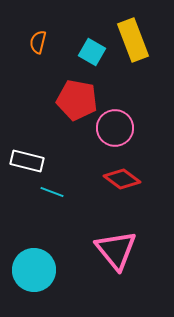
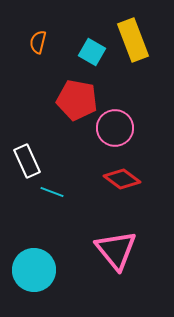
white rectangle: rotated 52 degrees clockwise
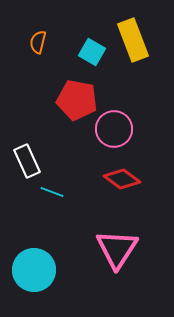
pink circle: moved 1 px left, 1 px down
pink triangle: moved 1 px right, 1 px up; rotated 12 degrees clockwise
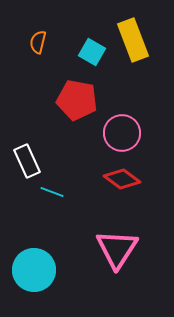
pink circle: moved 8 px right, 4 px down
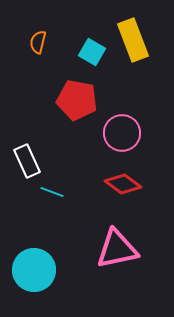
red diamond: moved 1 px right, 5 px down
pink triangle: rotated 45 degrees clockwise
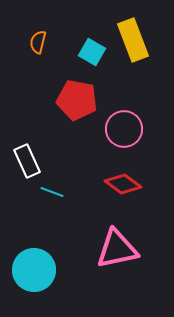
pink circle: moved 2 px right, 4 px up
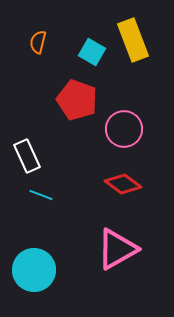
red pentagon: rotated 9 degrees clockwise
white rectangle: moved 5 px up
cyan line: moved 11 px left, 3 px down
pink triangle: rotated 18 degrees counterclockwise
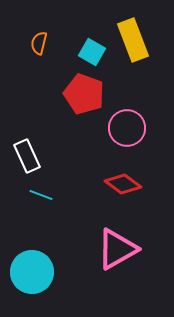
orange semicircle: moved 1 px right, 1 px down
red pentagon: moved 7 px right, 6 px up
pink circle: moved 3 px right, 1 px up
cyan circle: moved 2 px left, 2 px down
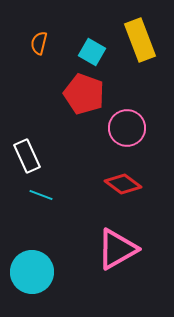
yellow rectangle: moved 7 px right
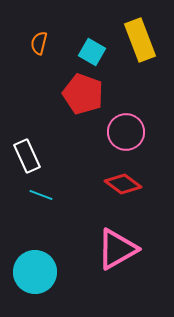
red pentagon: moved 1 px left
pink circle: moved 1 px left, 4 px down
cyan circle: moved 3 px right
